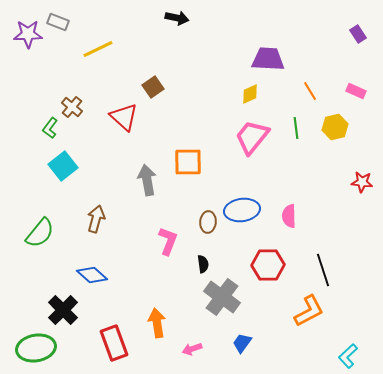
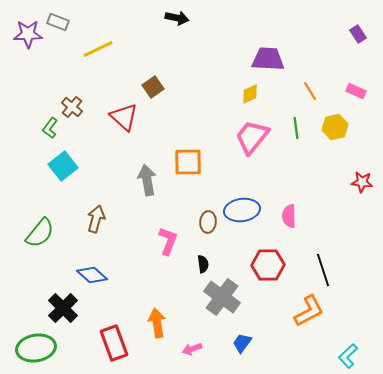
black cross: moved 2 px up
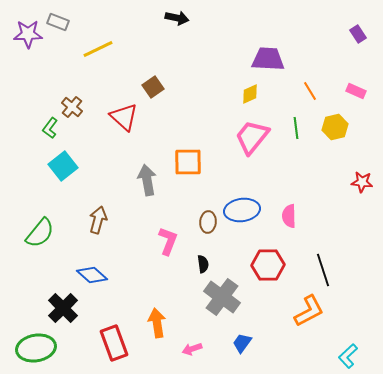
brown arrow: moved 2 px right, 1 px down
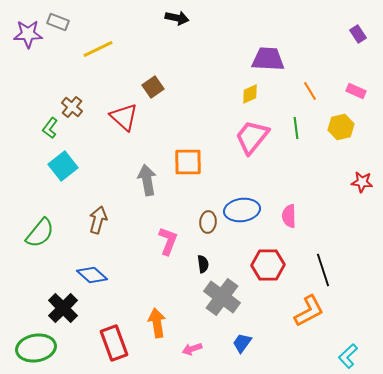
yellow hexagon: moved 6 px right
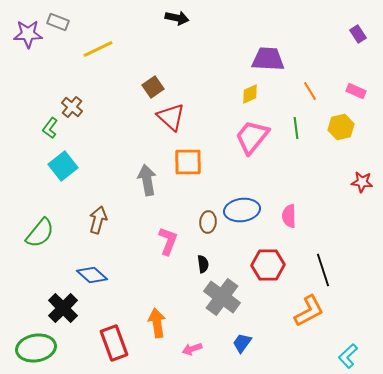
red triangle: moved 47 px right
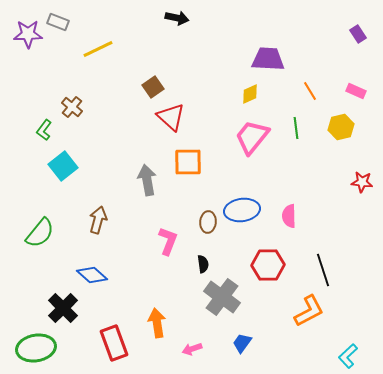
green L-shape: moved 6 px left, 2 px down
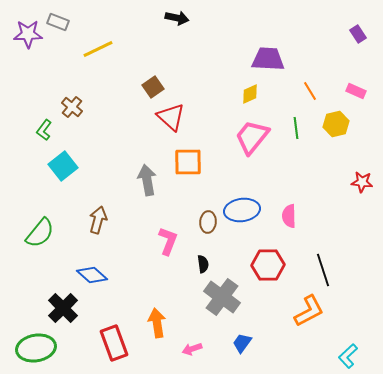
yellow hexagon: moved 5 px left, 3 px up
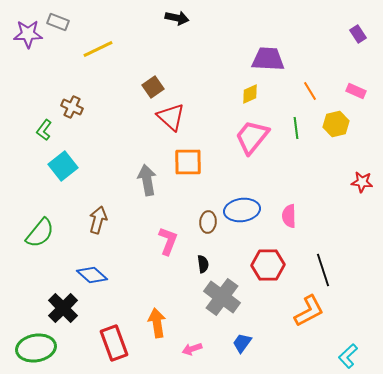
brown cross: rotated 15 degrees counterclockwise
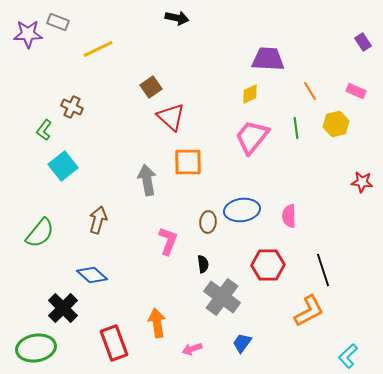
purple rectangle: moved 5 px right, 8 px down
brown square: moved 2 px left
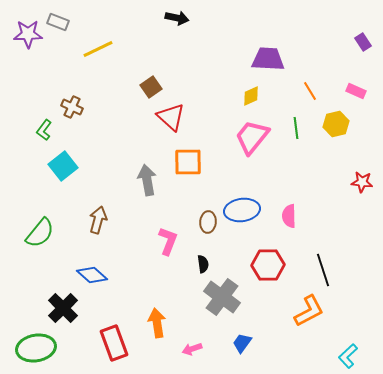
yellow diamond: moved 1 px right, 2 px down
